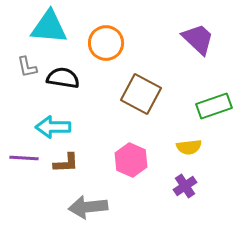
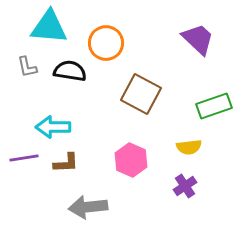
black semicircle: moved 7 px right, 7 px up
purple line: rotated 12 degrees counterclockwise
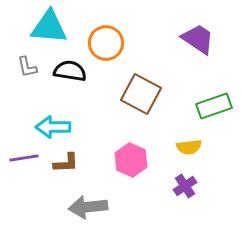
purple trapezoid: rotated 9 degrees counterclockwise
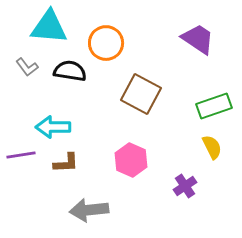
gray L-shape: rotated 25 degrees counterclockwise
yellow semicircle: moved 23 px right; rotated 110 degrees counterclockwise
purple line: moved 3 px left, 3 px up
gray arrow: moved 1 px right, 3 px down
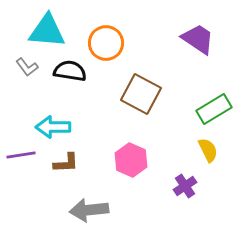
cyan triangle: moved 2 px left, 4 px down
green rectangle: moved 3 px down; rotated 12 degrees counterclockwise
yellow semicircle: moved 4 px left, 3 px down
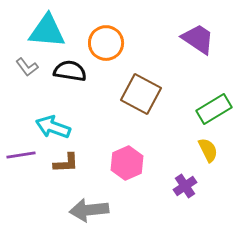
cyan arrow: rotated 20 degrees clockwise
pink hexagon: moved 4 px left, 3 px down; rotated 12 degrees clockwise
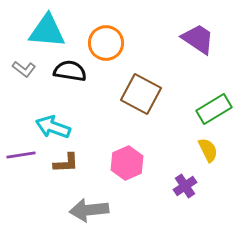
gray L-shape: moved 3 px left, 2 px down; rotated 15 degrees counterclockwise
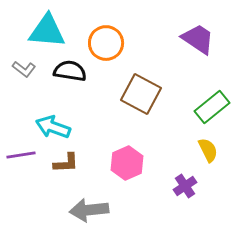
green rectangle: moved 2 px left, 2 px up; rotated 8 degrees counterclockwise
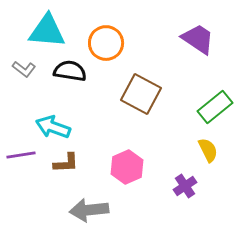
green rectangle: moved 3 px right
pink hexagon: moved 4 px down
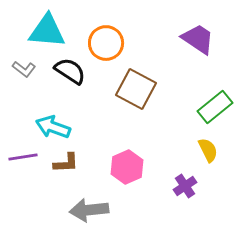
black semicircle: rotated 24 degrees clockwise
brown square: moved 5 px left, 5 px up
purple line: moved 2 px right, 2 px down
